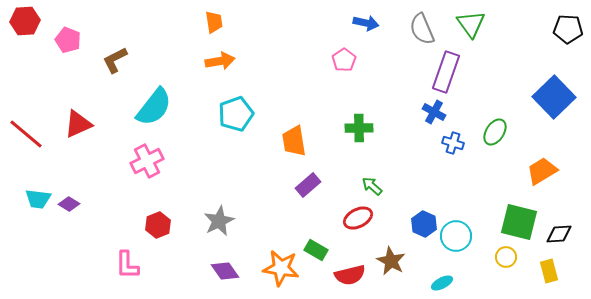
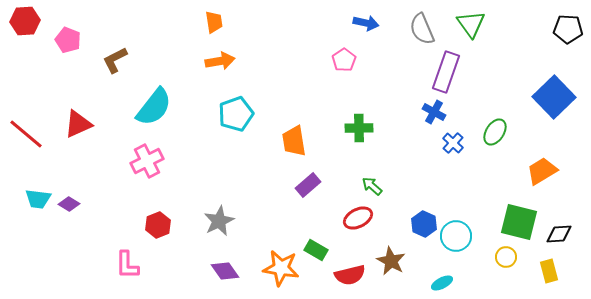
blue cross at (453, 143): rotated 25 degrees clockwise
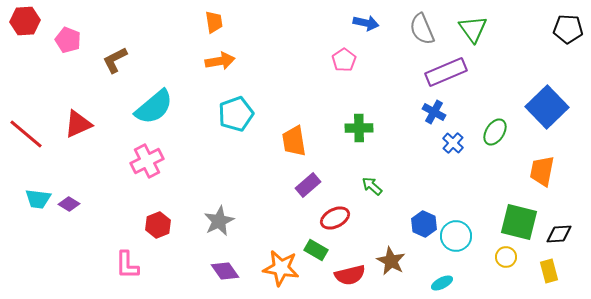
green triangle at (471, 24): moved 2 px right, 5 px down
purple rectangle at (446, 72): rotated 48 degrees clockwise
blue square at (554, 97): moved 7 px left, 10 px down
cyan semicircle at (154, 107): rotated 12 degrees clockwise
orange trapezoid at (542, 171): rotated 48 degrees counterclockwise
red ellipse at (358, 218): moved 23 px left
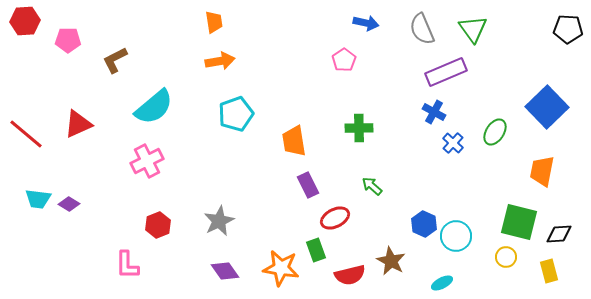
pink pentagon at (68, 40): rotated 20 degrees counterclockwise
purple rectangle at (308, 185): rotated 75 degrees counterclockwise
green rectangle at (316, 250): rotated 40 degrees clockwise
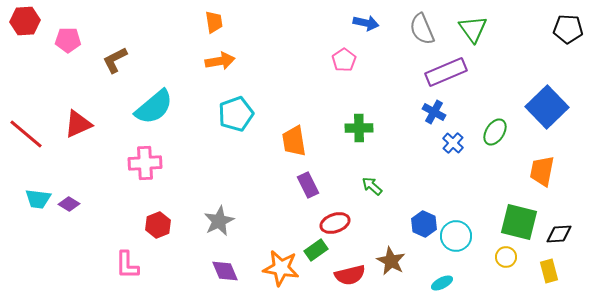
pink cross at (147, 161): moved 2 px left, 2 px down; rotated 24 degrees clockwise
red ellipse at (335, 218): moved 5 px down; rotated 8 degrees clockwise
green rectangle at (316, 250): rotated 75 degrees clockwise
purple diamond at (225, 271): rotated 12 degrees clockwise
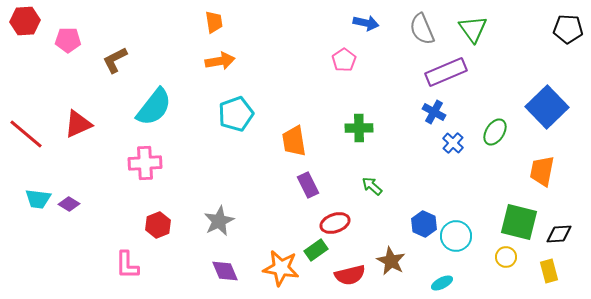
cyan semicircle at (154, 107): rotated 12 degrees counterclockwise
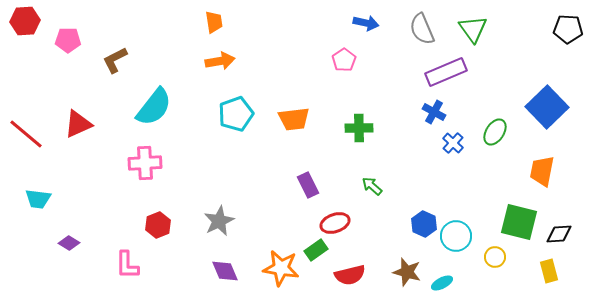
orange trapezoid at (294, 141): moved 22 px up; rotated 88 degrees counterclockwise
purple diamond at (69, 204): moved 39 px down
yellow circle at (506, 257): moved 11 px left
brown star at (391, 261): moved 16 px right, 11 px down; rotated 12 degrees counterclockwise
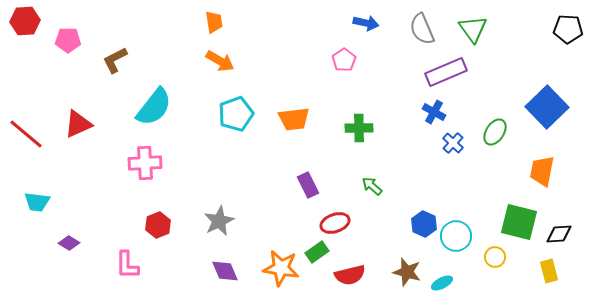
orange arrow at (220, 61): rotated 40 degrees clockwise
cyan trapezoid at (38, 199): moved 1 px left, 3 px down
green rectangle at (316, 250): moved 1 px right, 2 px down
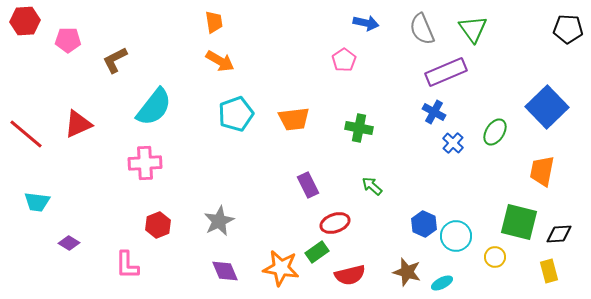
green cross at (359, 128): rotated 12 degrees clockwise
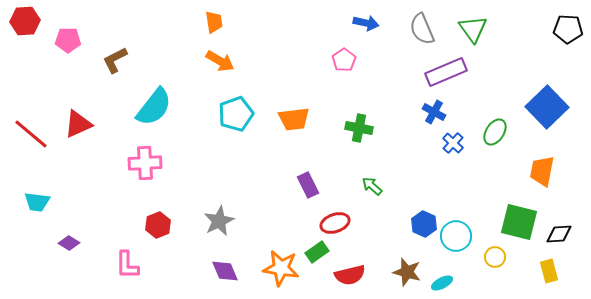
red line at (26, 134): moved 5 px right
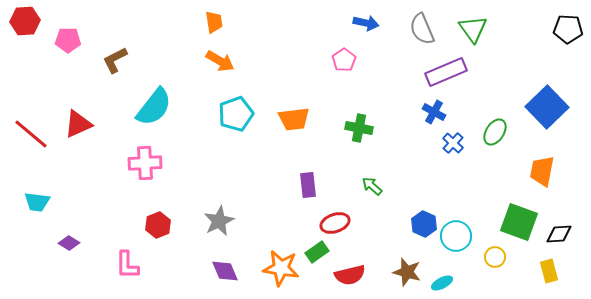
purple rectangle at (308, 185): rotated 20 degrees clockwise
green square at (519, 222): rotated 6 degrees clockwise
